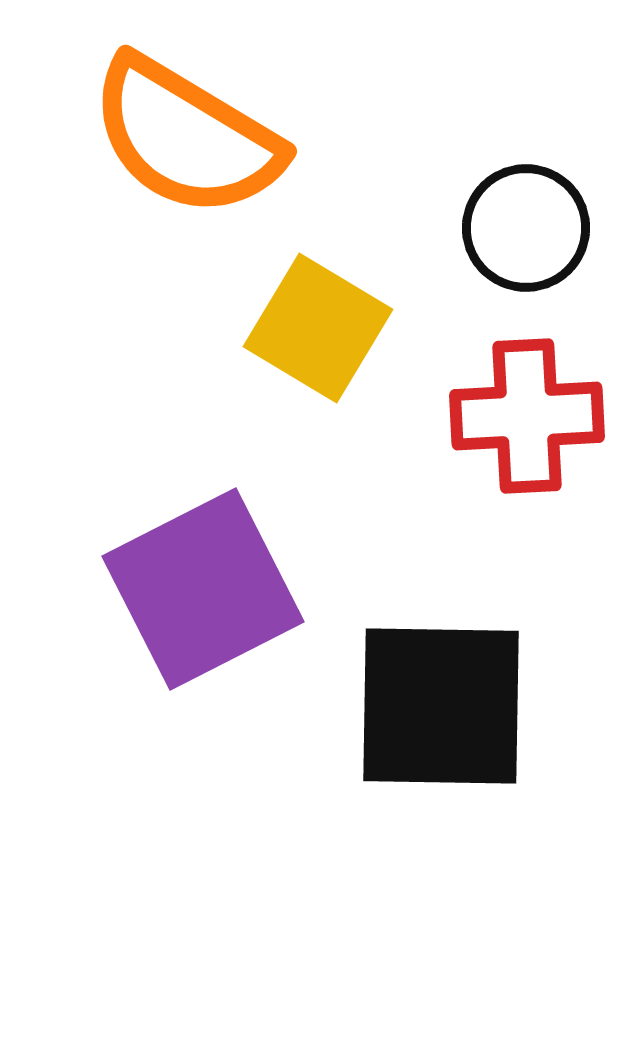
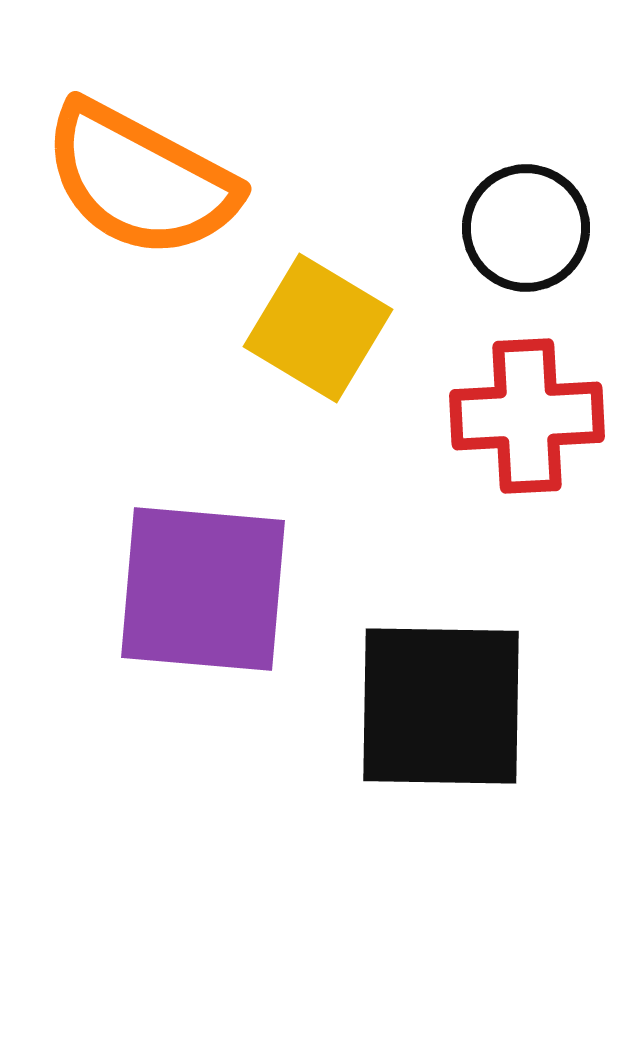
orange semicircle: moved 46 px left, 43 px down; rotated 3 degrees counterclockwise
purple square: rotated 32 degrees clockwise
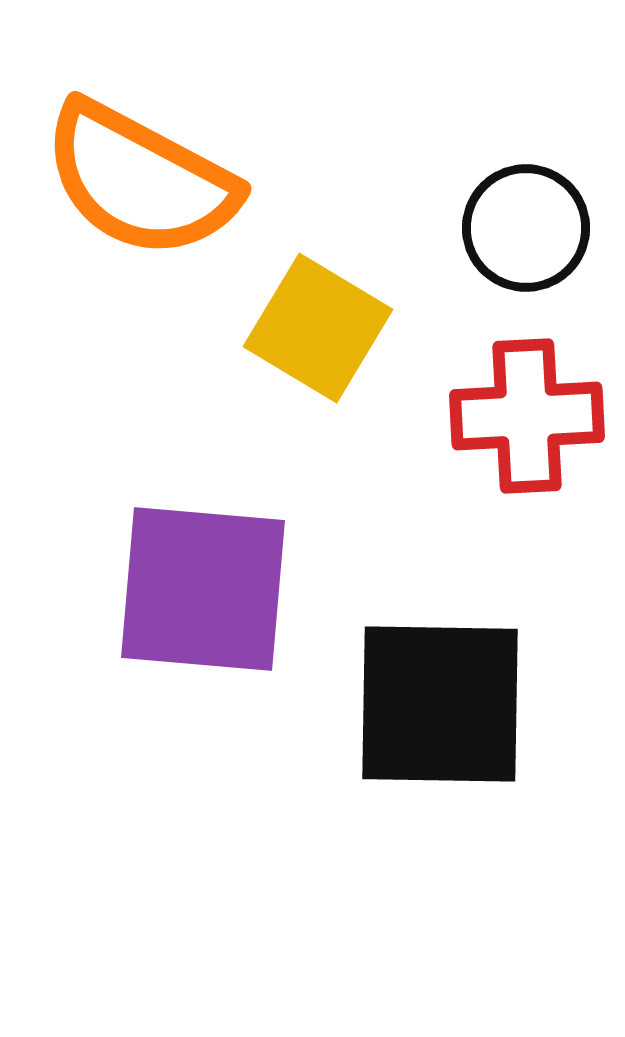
black square: moved 1 px left, 2 px up
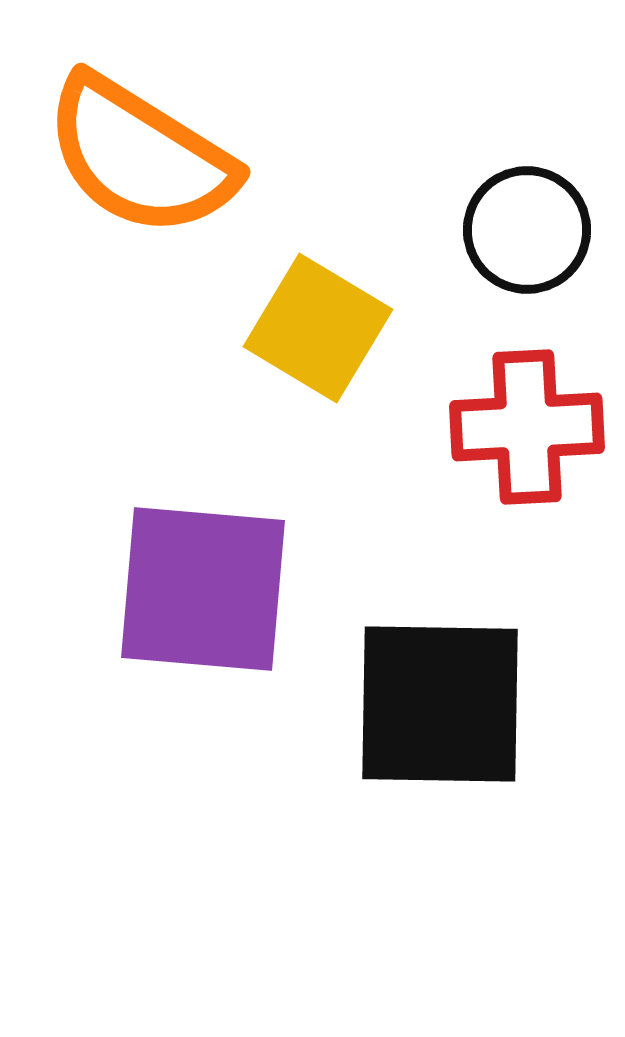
orange semicircle: moved 24 px up; rotated 4 degrees clockwise
black circle: moved 1 px right, 2 px down
red cross: moved 11 px down
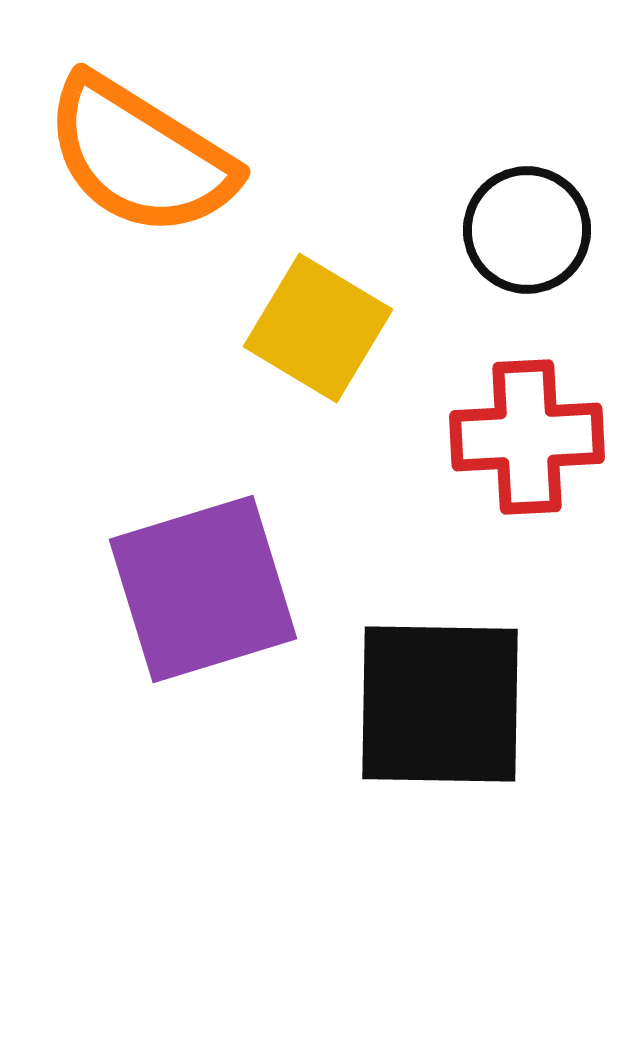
red cross: moved 10 px down
purple square: rotated 22 degrees counterclockwise
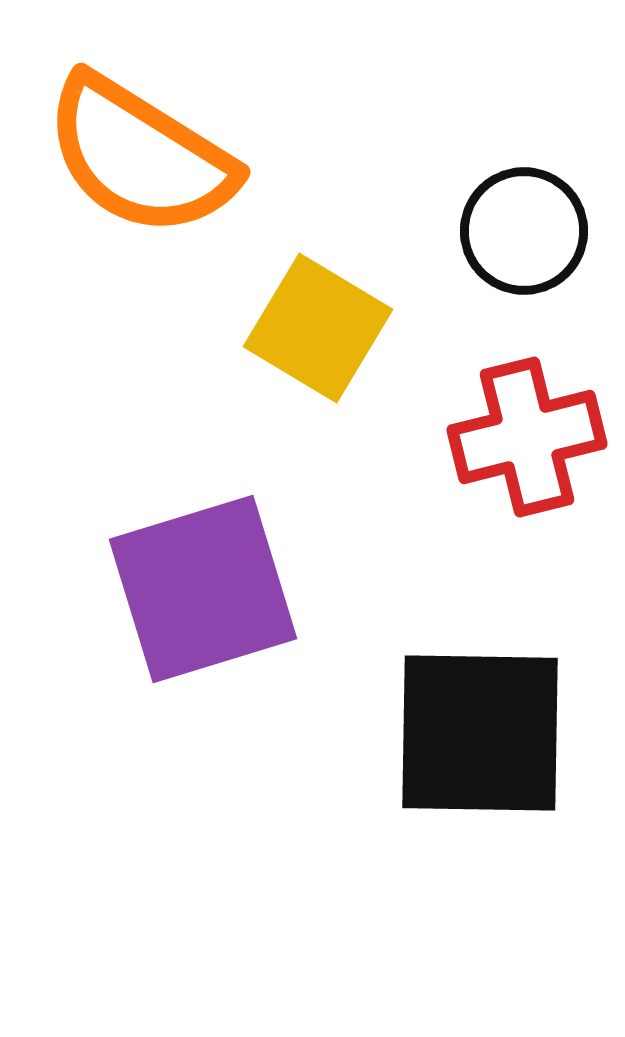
black circle: moved 3 px left, 1 px down
red cross: rotated 11 degrees counterclockwise
black square: moved 40 px right, 29 px down
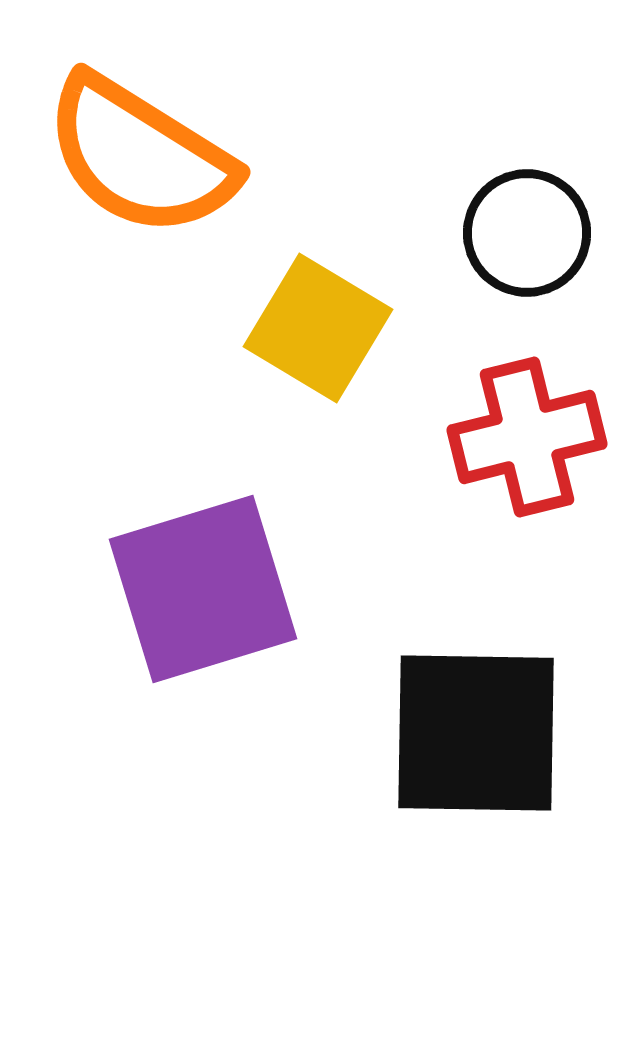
black circle: moved 3 px right, 2 px down
black square: moved 4 px left
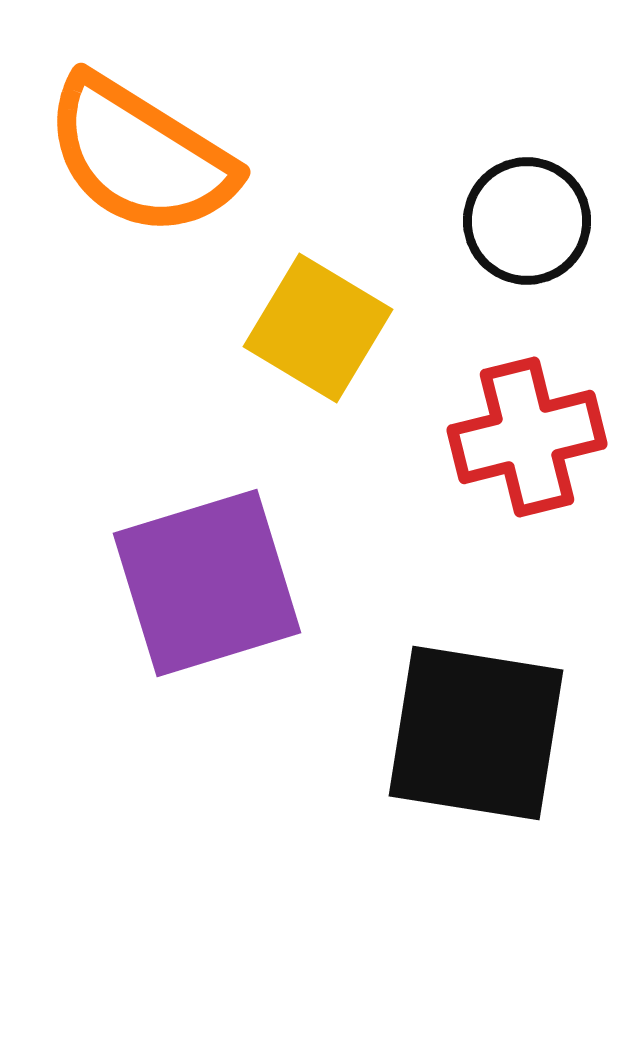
black circle: moved 12 px up
purple square: moved 4 px right, 6 px up
black square: rotated 8 degrees clockwise
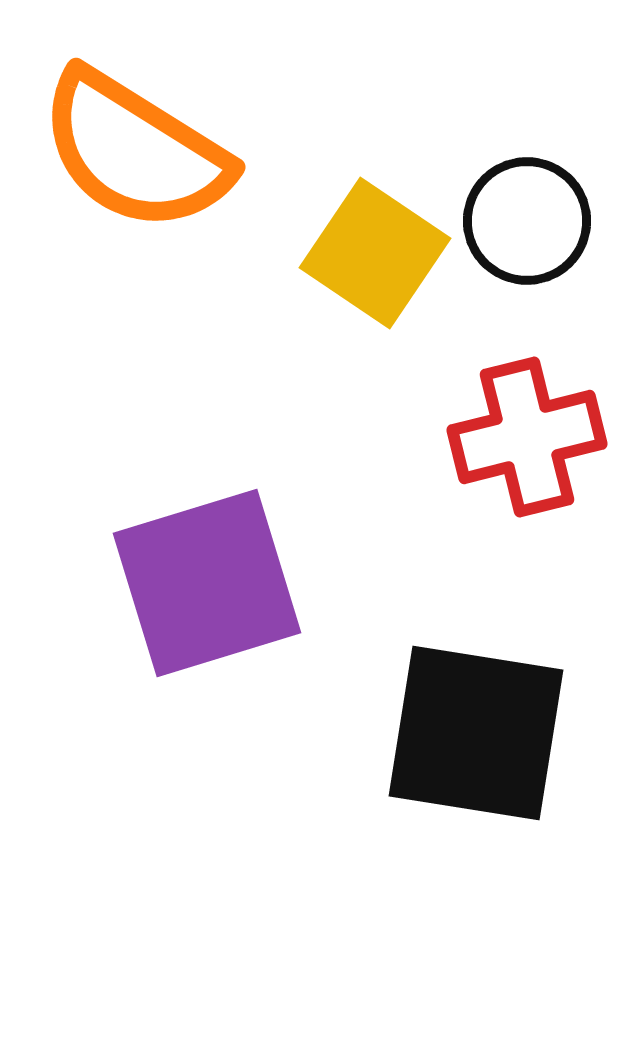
orange semicircle: moved 5 px left, 5 px up
yellow square: moved 57 px right, 75 px up; rotated 3 degrees clockwise
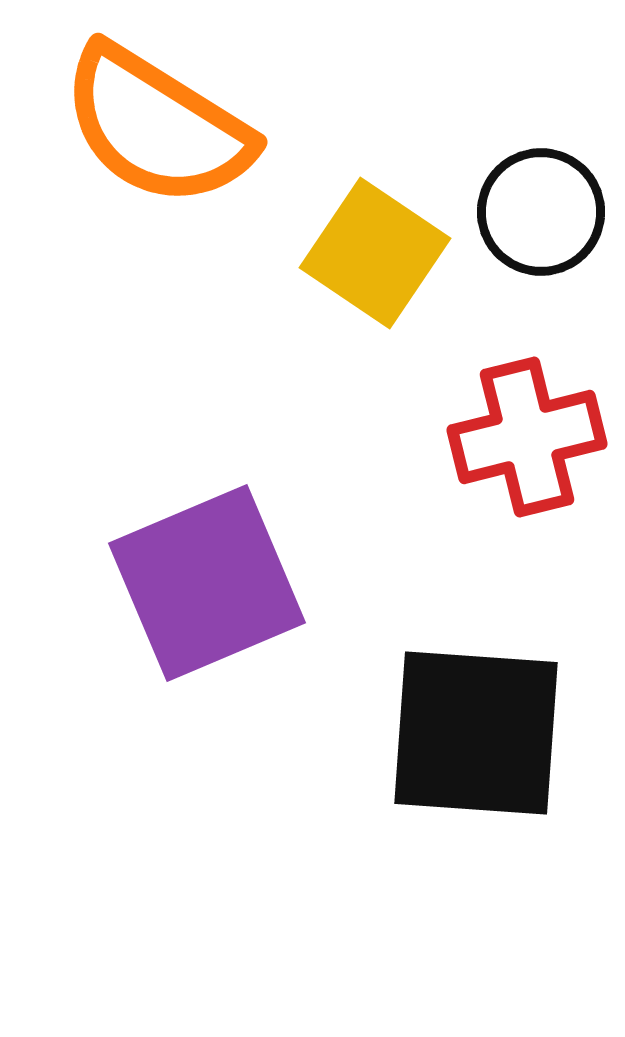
orange semicircle: moved 22 px right, 25 px up
black circle: moved 14 px right, 9 px up
purple square: rotated 6 degrees counterclockwise
black square: rotated 5 degrees counterclockwise
